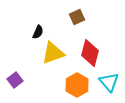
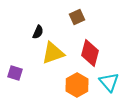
purple square: moved 7 px up; rotated 35 degrees counterclockwise
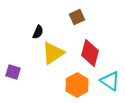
yellow triangle: rotated 15 degrees counterclockwise
purple square: moved 2 px left, 1 px up
cyan triangle: moved 1 px right, 1 px up; rotated 15 degrees counterclockwise
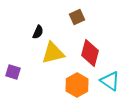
yellow triangle: rotated 20 degrees clockwise
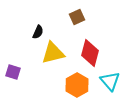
cyan triangle: rotated 15 degrees clockwise
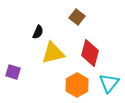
brown square: rotated 28 degrees counterclockwise
cyan triangle: moved 1 px left, 2 px down; rotated 20 degrees clockwise
